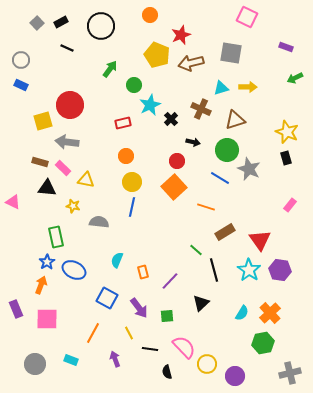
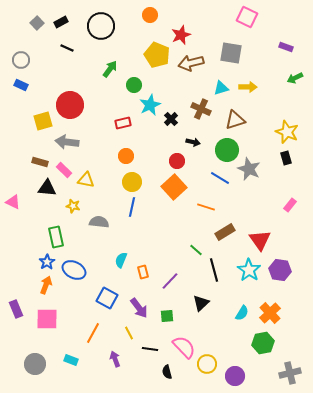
pink rectangle at (63, 168): moved 1 px right, 2 px down
cyan semicircle at (117, 260): moved 4 px right
orange arrow at (41, 285): moved 5 px right
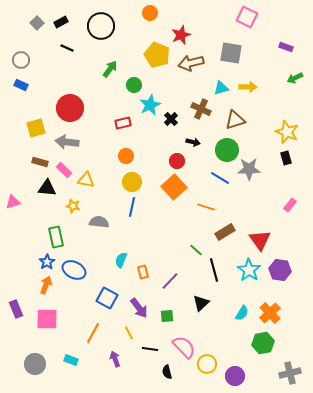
orange circle at (150, 15): moved 2 px up
red circle at (70, 105): moved 3 px down
yellow square at (43, 121): moved 7 px left, 7 px down
gray star at (249, 169): rotated 25 degrees counterclockwise
pink triangle at (13, 202): rotated 42 degrees counterclockwise
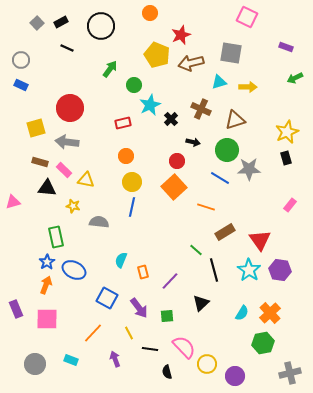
cyan triangle at (221, 88): moved 2 px left, 6 px up
yellow star at (287, 132): rotated 25 degrees clockwise
orange line at (93, 333): rotated 15 degrees clockwise
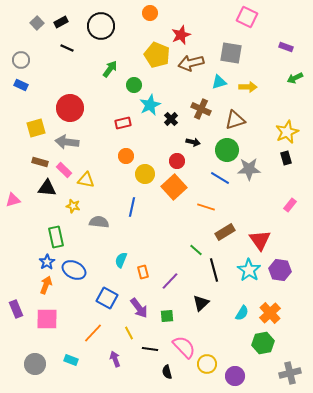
yellow circle at (132, 182): moved 13 px right, 8 px up
pink triangle at (13, 202): moved 2 px up
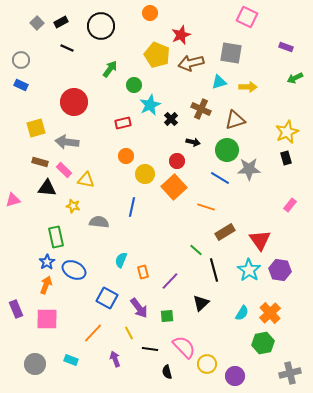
red circle at (70, 108): moved 4 px right, 6 px up
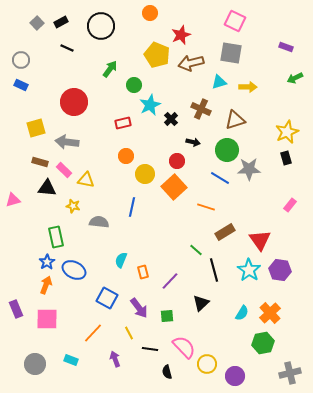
pink square at (247, 17): moved 12 px left, 4 px down
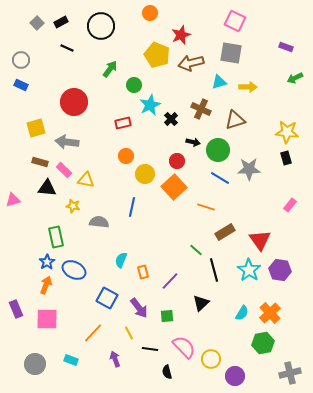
yellow star at (287, 132): rotated 30 degrees clockwise
green circle at (227, 150): moved 9 px left
yellow circle at (207, 364): moved 4 px right, 5 px up
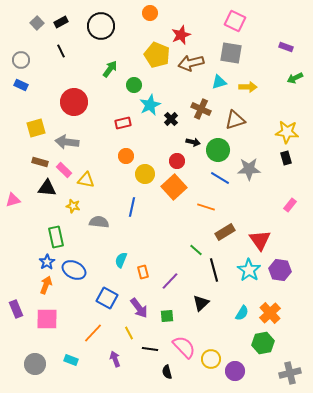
black line at (67, 48): moved 6 px left, 3 px down; rotated 40 degrees clockwise
purple circle at (235, 376): moved 5 px up
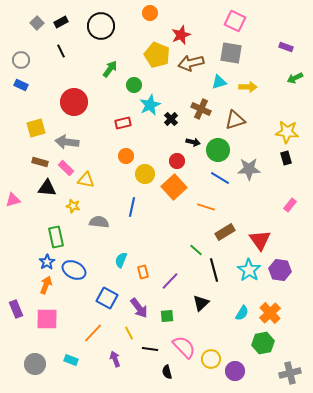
pink rectangle at (64, 170): moved 2 px right, 2 px up
